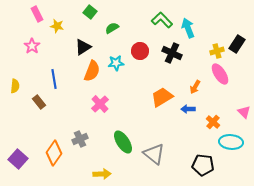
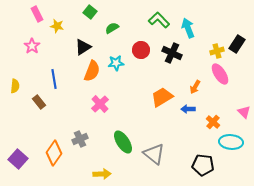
green L-shape: moved 3 px left
red circle: moved 1 px right, 1 px up
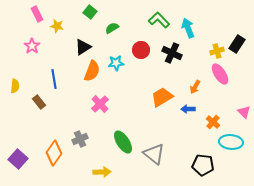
yellow arrow: moved 2 px up
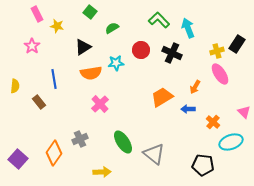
orange semicircle: moved 1 px left, 2 px down; rotated 60 degrees clockwise
cyan ellipse: rotated 25 degrees counterclockwise
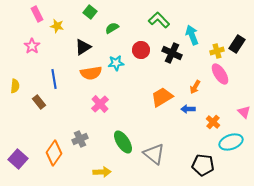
cyan arrow: moved 4 px right, 7 px down
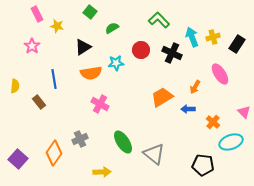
cyan arrow: moved 2 px down
yellow cross: moved 4 px left, 14 px up
pink cross: rotated 18 degrees counterclockwise
